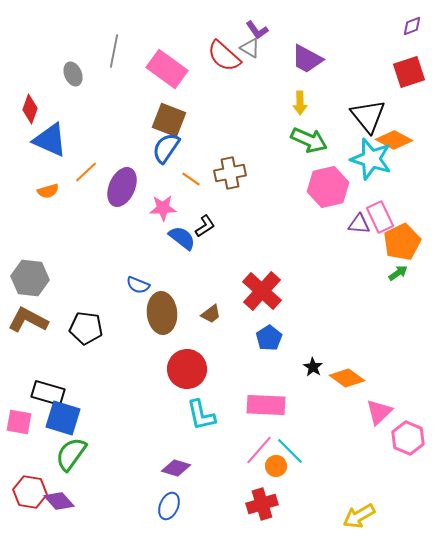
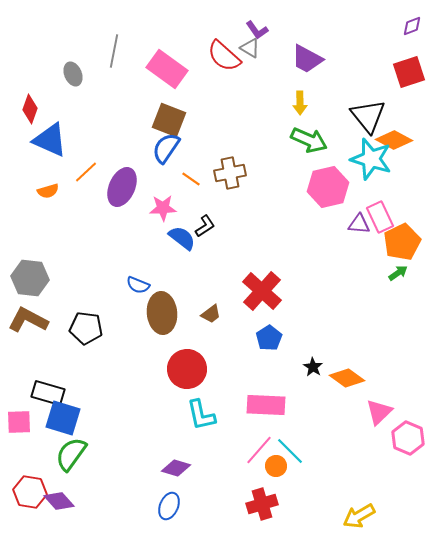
pink square at (19, 422): rotated 12 degrees counterclockwise
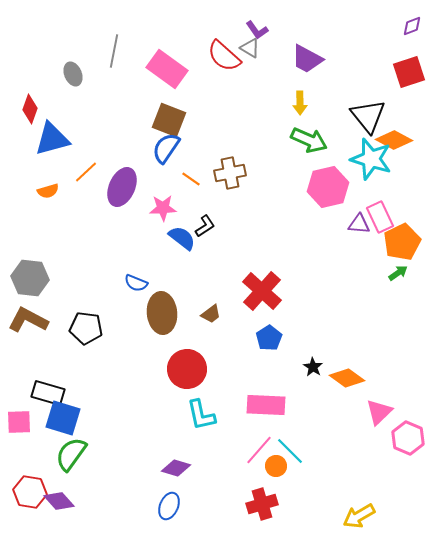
blue triangle at (50, 140): moved 2 px right, 1 px up; rotated 39 degrees counterclockwise
blue semicircle at (138, 285): moved 2 px left, 2 px up
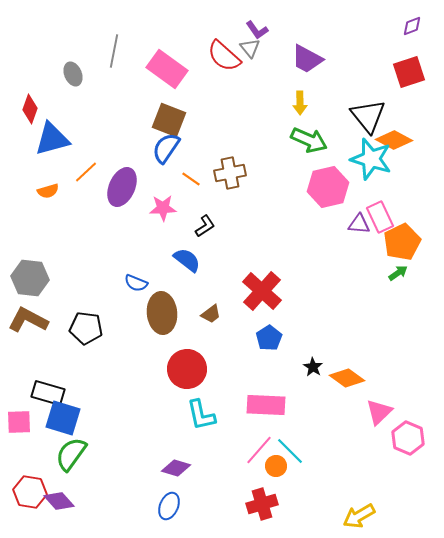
gray triangle at (250, 48): rotated 20 degrees clockwise
blue semicircle at (182, 238): moved 5 px right, 22 px down
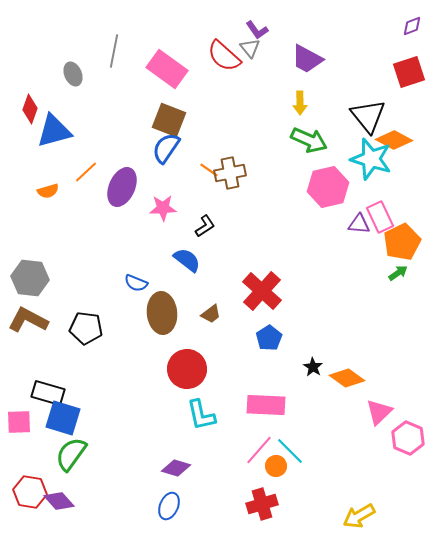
blue triangle at (52, 139): moved 2 px right, 8 px up
orange line at (191, 179): moved 18 px right, 9 px up
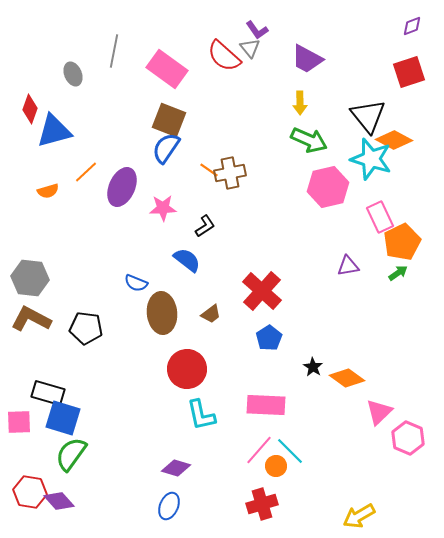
purple triangle at (359, 224): moved 11 px left, 42 px down; rotated 15 degrees counterclockwise
brown L-shape at (28, 320): moved 3 px right, 1 px up
